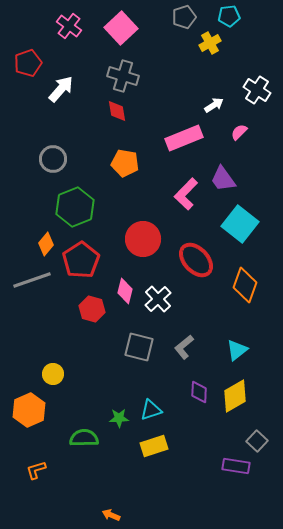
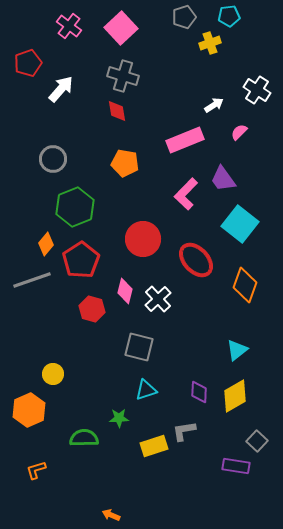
yellow cross at (210, 43): rotated 10 degrees clockwise
pink rectangle at (184, 138): moved 1 px right, 2 px down
gray L-shape at (184, 347): moved 84 px down; rotated 30 degrees clockwise
cyan triangle at (151, 410): moved 5 px left, 20 px up
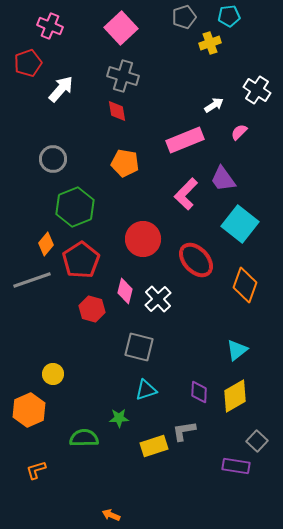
pink cross at (69, 26): moved 19 px left; rotated 15 degrees counterclockwise
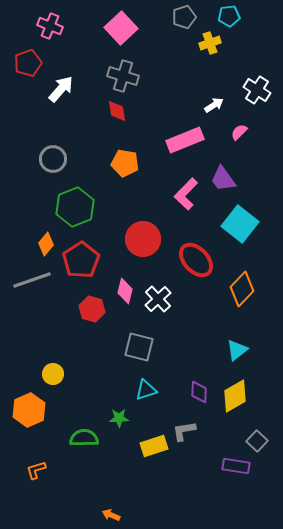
orange diamond at (245, 285): moved 3 px left, 4 px down; rotated 24 degrees clockwise
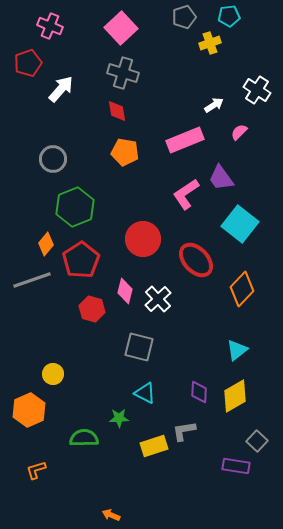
gray cross at (123, 76): moved 3 px up
orange pentagon at (125, 163): moved 11 px up
purple trapezoid at (223, 179): moved 2 px left, 1 px up
pink L-shape at (186, 194): rotated 12 degrees clockwise
cyan triangle at (146, 390): moved 1 px left, 3 px down; rotated 45 degrees clockwise
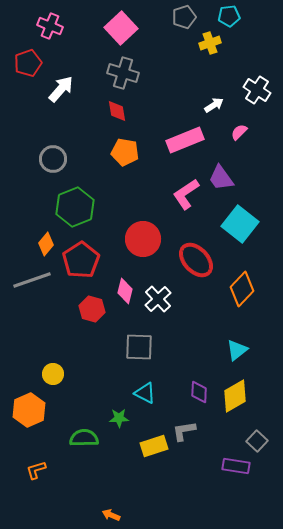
gray square at (139, 347): rotated 12 degrees counterclockwise
